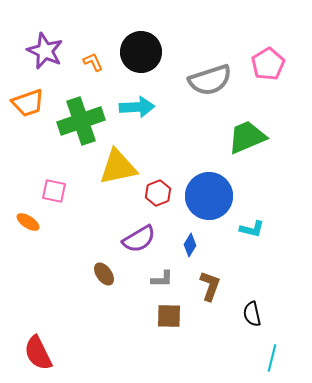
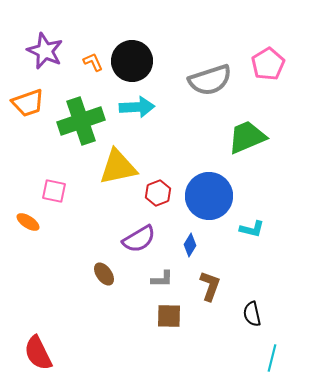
black circle: moved 9 px left, 9 px down
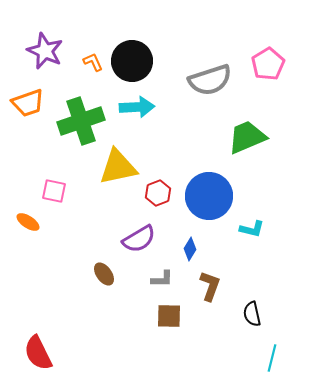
blue diamond: moved 4 px down
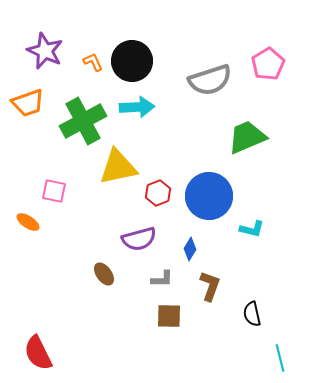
green cross: moved 2 px right; rotated 9 degrees counterclockwise
purple semicircle: rotated 16 degrees clockwise
cyan line: moved 8 px right; rotated 28 degrees counterclockwise
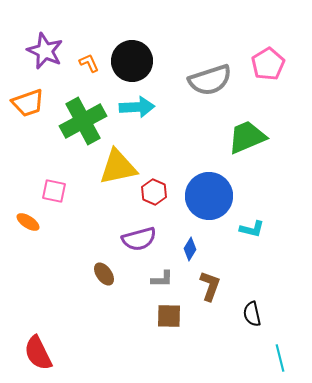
orange L-shape: moved 4 px left, 1 px down
red hexagon: moved 4 px left, 1 px up; rotated 15 degrees counterclockwise
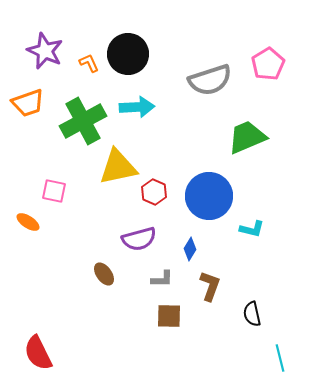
black circle: moved 4 px left, 7 px up
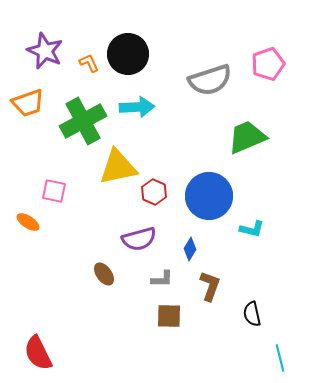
pink pentagon: rotated 12 degrees clockwise
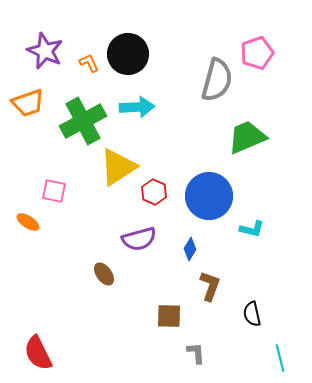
pink pentagon: moved 11 px left, 11 px up
gray semicircle: moved 7 px right; rotated 57 degrees counterclockwise
yellow triangle: rotated 21 degrees counterclockwise
gray L-shape: moved 34 px right, 74 px down; rotated 95 degrees counterclockwise
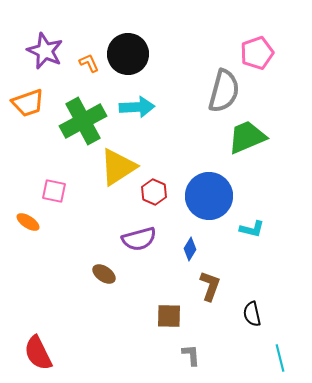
gray semicircle: moved 7 px right, 11 px down
brown ellipse: rotated 20 degrees counterclockwise
gray L-shape: moved 5 px left, 2 px down
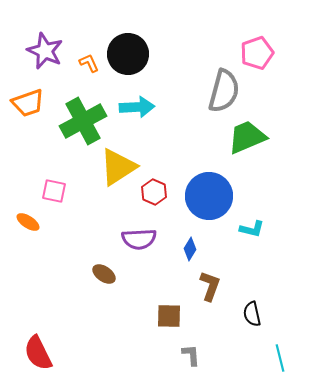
purple semicircle: rotated 12 degrees clockwise
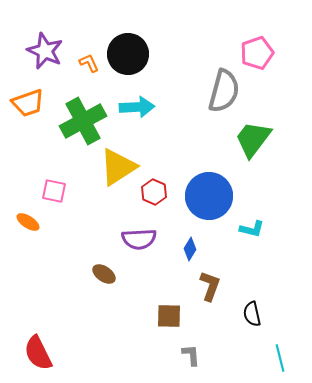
green trapezoid: moved 6 px right, 2 px down; rotated 30 degrees counterclockwise
